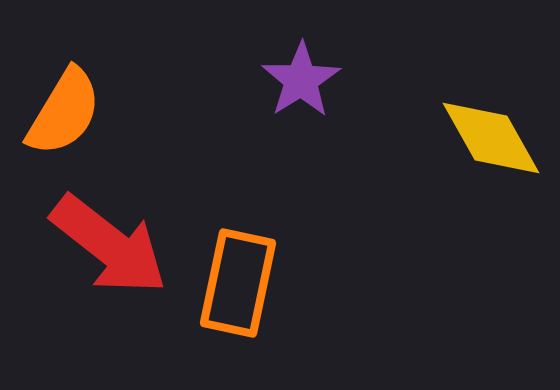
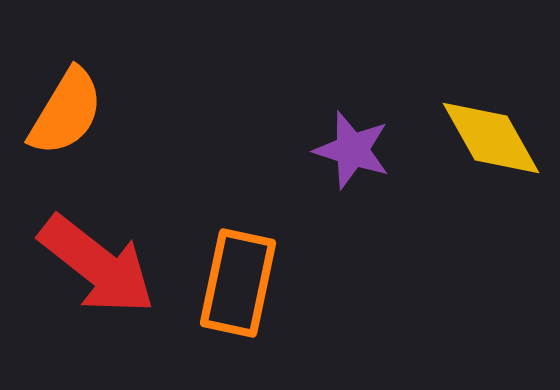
purple star: moved 51 px right, 70 px down; rotated 22 degrees counterclockwise
orange semicircle: moved 2 px right
red arrow: moved 12 px left, 20 px down
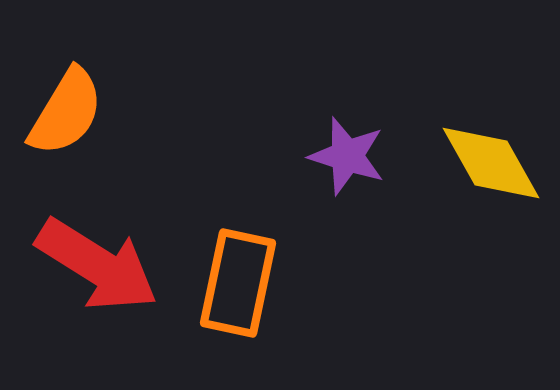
yellow diamond: moved 25 px down
purple star: moved 5 px left, 6 px down
red arrow: rotated 6 degrees counterclockwise
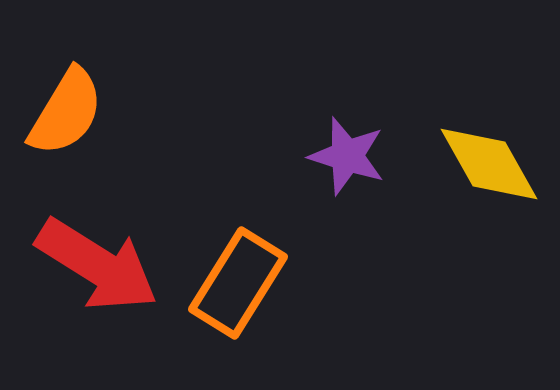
yellow diamond: moved 2 px left, 1 px down
orange rectangle: rotated 20 degrees clockwise
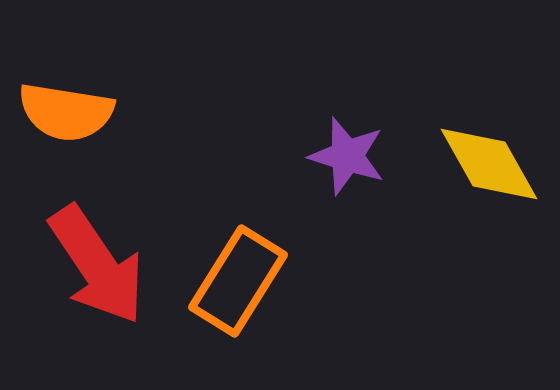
orange semicircle: rotated 68 degrees clockwise
red arrow: rotated 24 degrees clockwise
orange rectangle: moved 2 px up
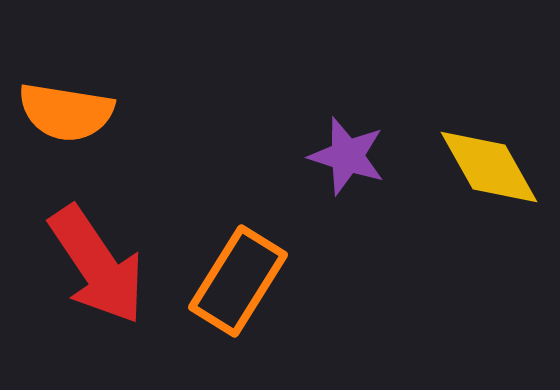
yellow diamond: moved 3 px down
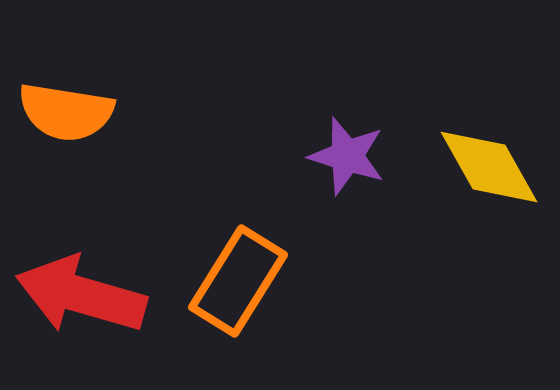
red arrow: moved 16 px left, 30 px down; rotated 140 degrees clockwise
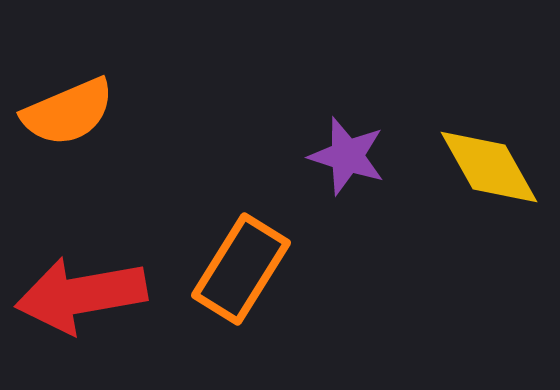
orange semicircle: moved 2 px right; rotated 32 degrees counterclockwise
orange rectangle: moved 3 px right, 12 px up
red arrow: rotated 26 degrees counterclockwise
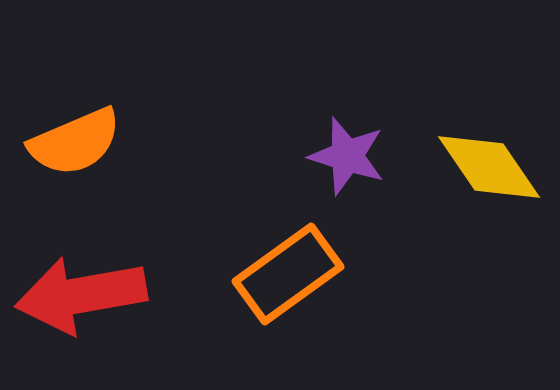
orange semicircle: moved 7 px right, 30 px down
yellow diamond: rotated 5 degrees counterclockwise
orange rectangle: moved 47 px right, 5 px down; rotated 22 degrees clockwise
